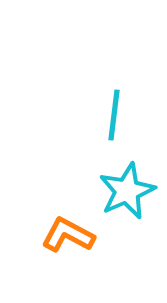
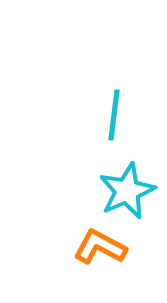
orange L-shape: moved 32 px right, 12 px down
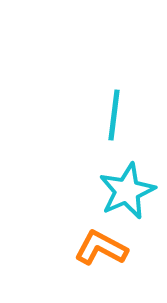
orange L-shape: moved 1 px right, 1 px down
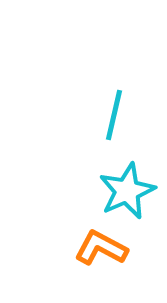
cyan line: rotated 6 degrees clockwise
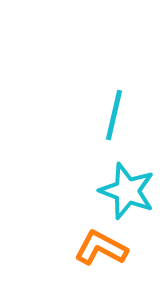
cyan star: rotated 28 degrees counterclockwise
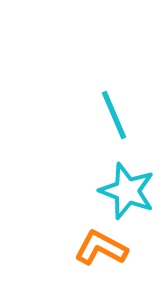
cyan line: rotated 36 degrees counterclockwise
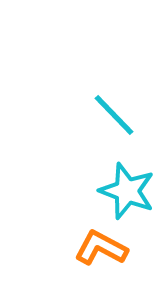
cyan line: rotated 21 degrees counterclockwise
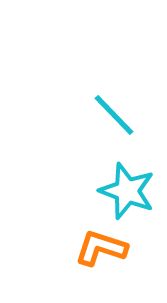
orange L-shape: rotated 10 degrees counterclockwise
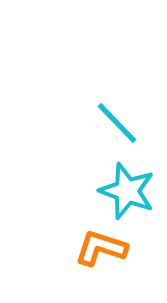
cyan line: moved 3 px right, 8 px down
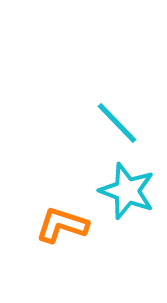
orange L-shape: moved 39 px left, 23 px up
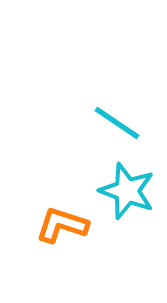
cyan line: rotated 12 degrees counterclockwise
